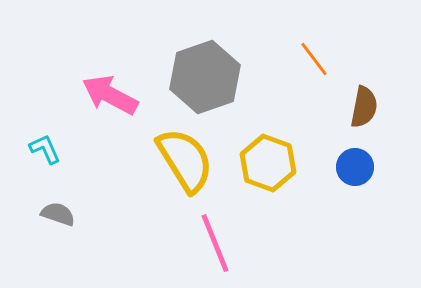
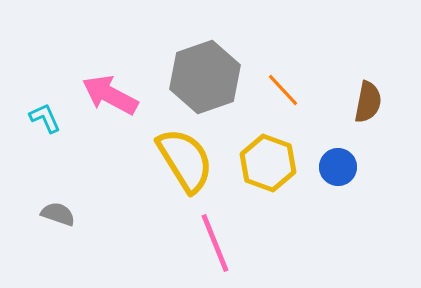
orange line: moved 31 px left, 31 px down; rotated 6 degrees counterclockwise
brown semicircle: moved 4 px right, 5 px up
cyan L-shape: moved 31 px up
blue circle: moved 17 px left
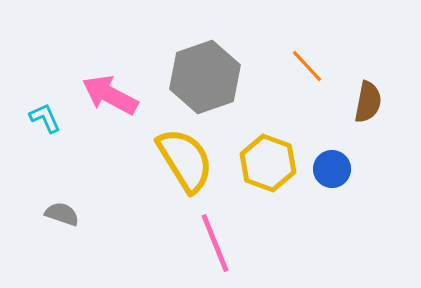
orange line: moved 24 px right, 24 px up
blue circle: moved 6 px left, 2 px down
gray semicircle: moved 4 px right
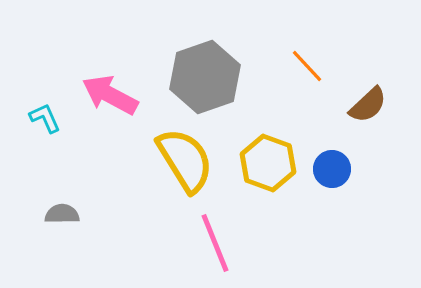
brown semicircle: moved 3 px down; rotated 36 degrees clockwise
gray semicircle: rotated 20 degrees counterclockwise
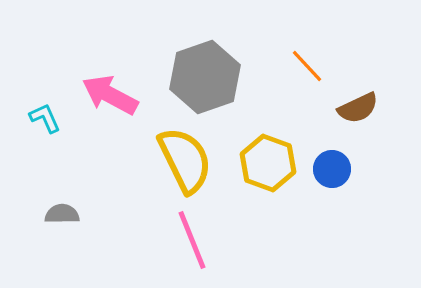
brown semicircle: moved 10 px left, 3 px down; rotated 18 degrees clockwise
yellow semicircle: rotated 6 degrees clockwise
pink line: moved 23 px left, 3 px up
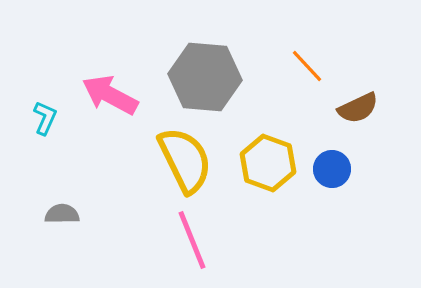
gray hexagon: rotated 24 degrees clockwise
cyan L-shape: rotated 48 degrees clockwise
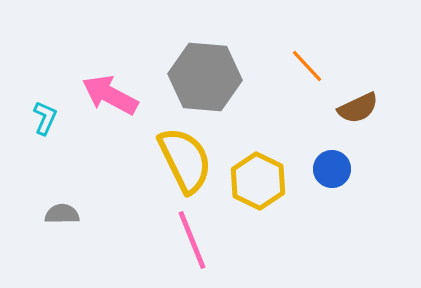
yellow hexagon: moved 10 px left, 18 px down; rotated 6 degrees clockwise
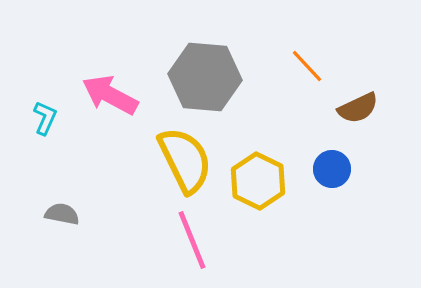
gray semicircle: rotated 12 degrees clockwise
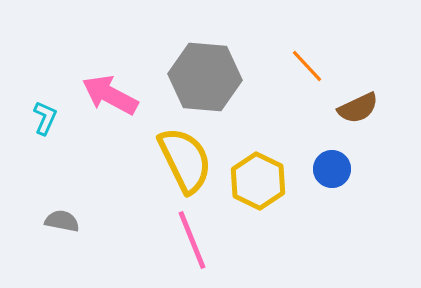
gray semicircle: moved 7 px down
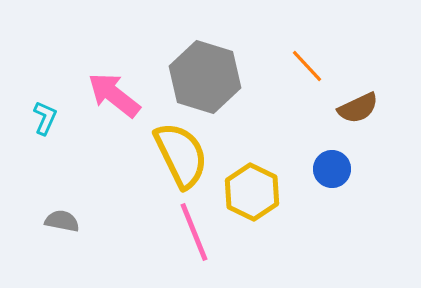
gray hexagon: rotated 12 degrees clockwise
pink arrow: moved 4 px right; rotated 10 degrees clockwise
yellow semicircle: moved 4 px left, 5 px up
yellow hexagon: moved 6 px left, 11 px down
pink line: moved 2 px right, 8 px up
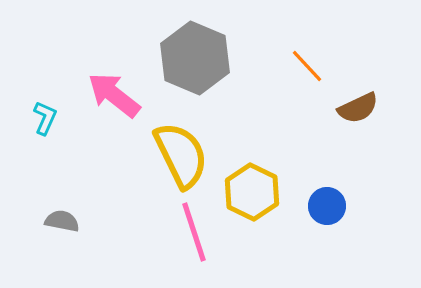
gray hexagon: moved 10 px left, 19 px up; rotated 6 degrees clockwise
blue circle: moved 5 px left, 37 px down
pink line: rotated 4 degrees clockwise
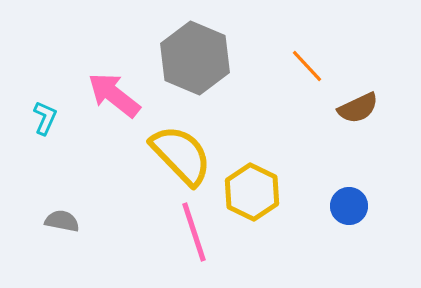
yellow semicircle: rotated 18 degrees counterclockwise
blue circle: moved 22 px right
